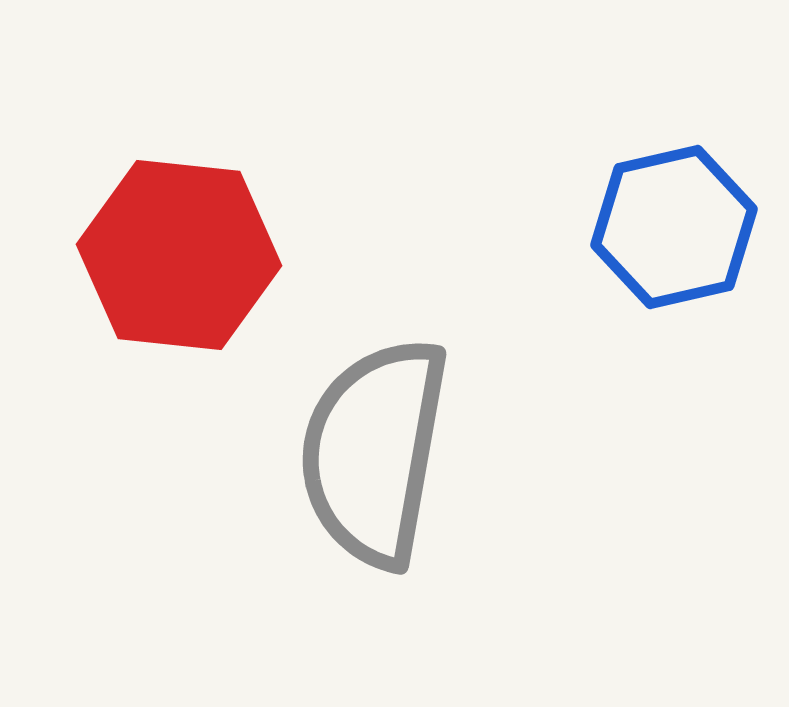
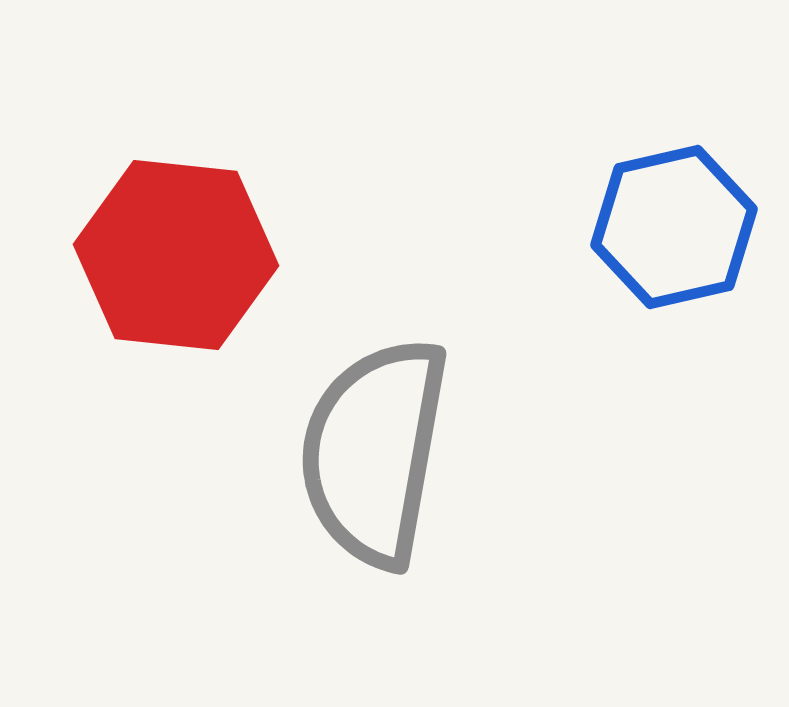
red hexagon: moved 3 px left
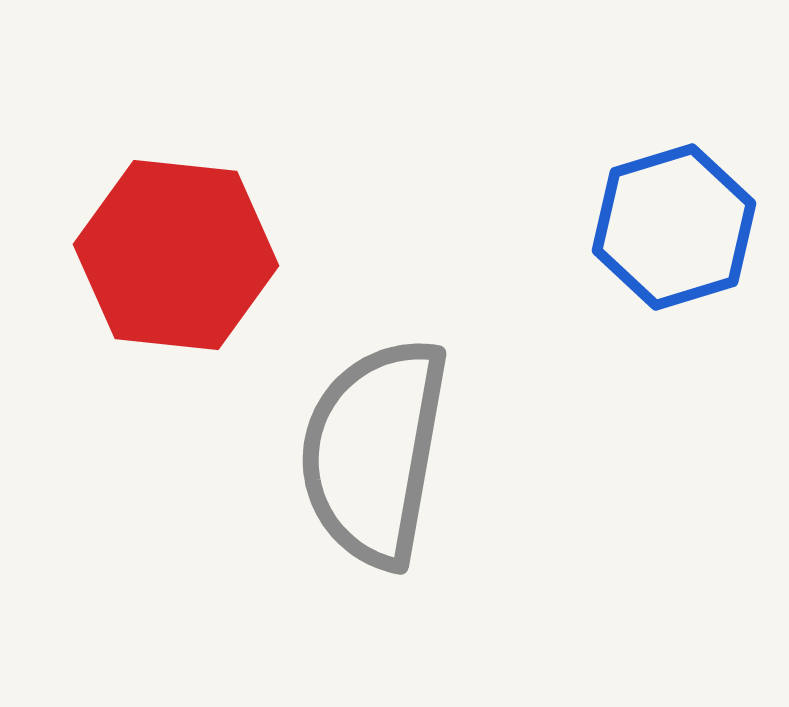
blue hexagon: rotated 4 degrees counterclockwise
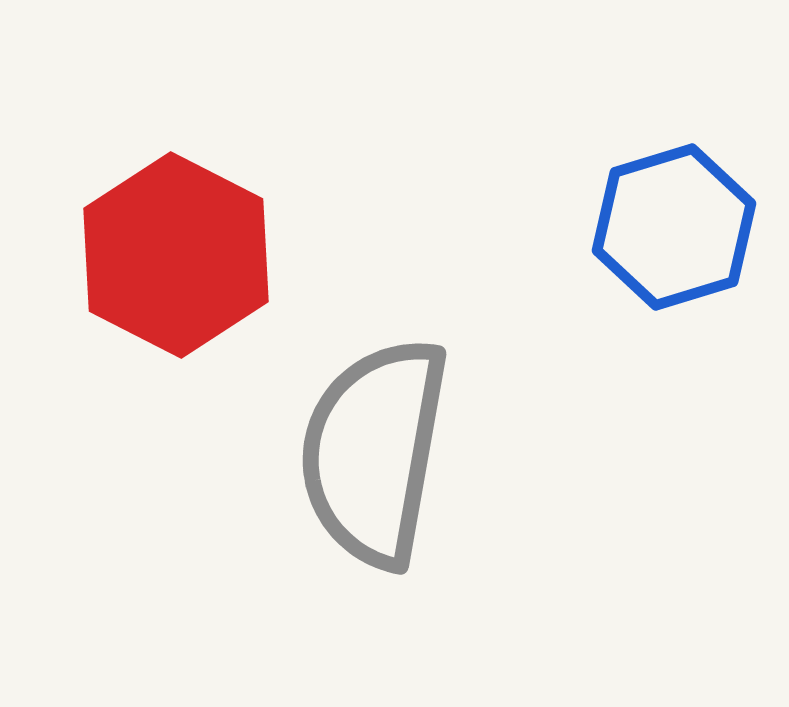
red hexagon: rotated 21 degrees clockwise
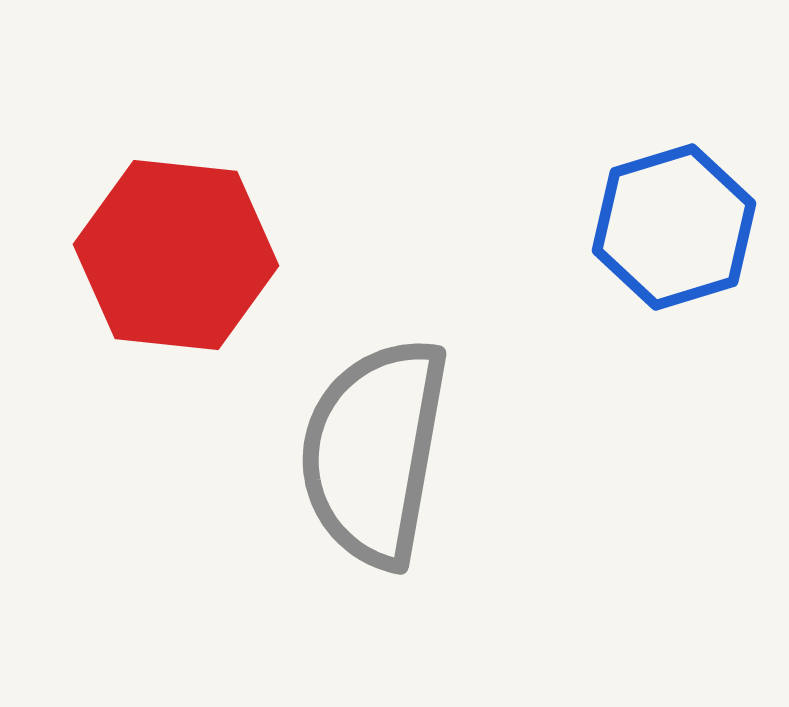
red hexagon: rotated 21 degrees counterclockwise
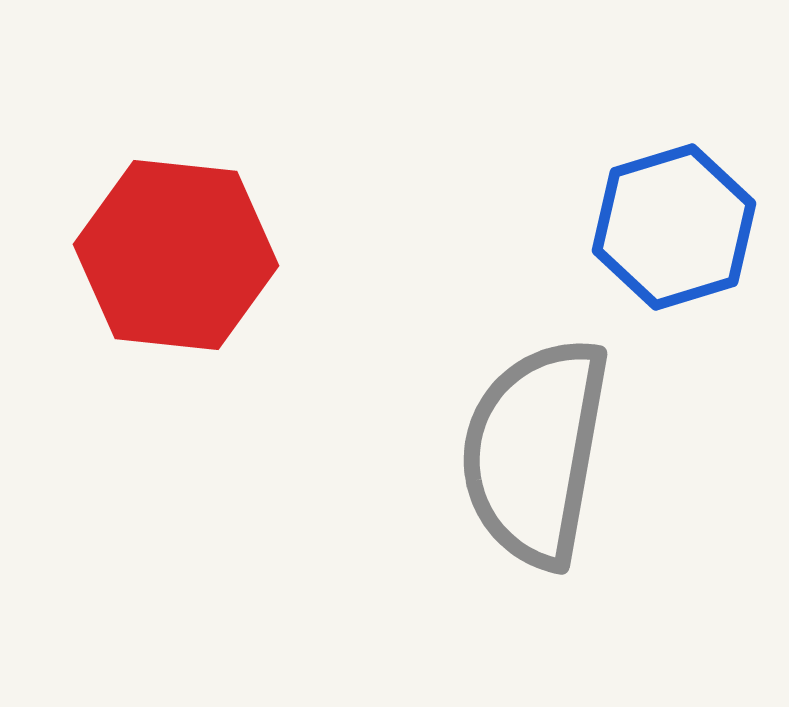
gray semicircle: moved 161 px right
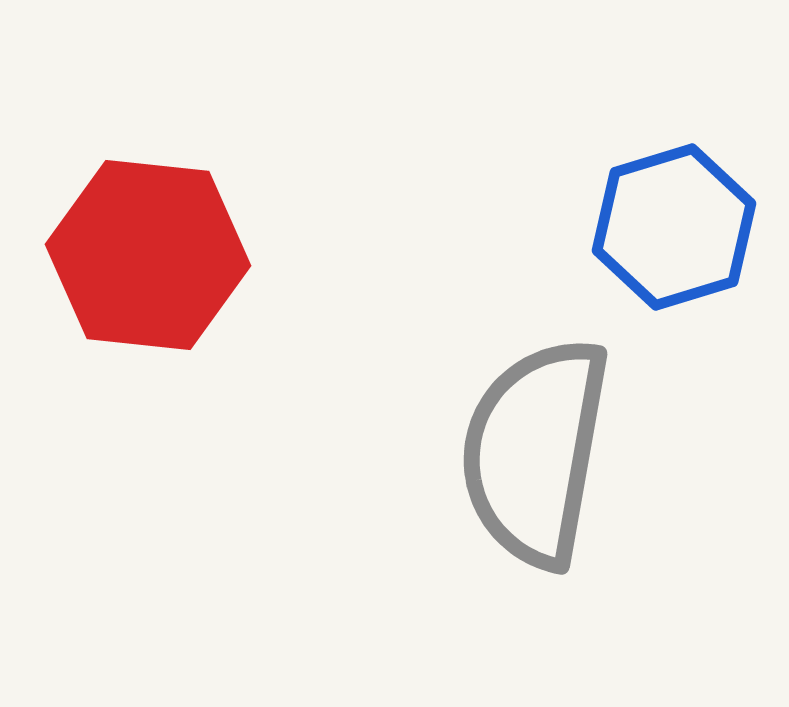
red hexagon: moved 28 px left
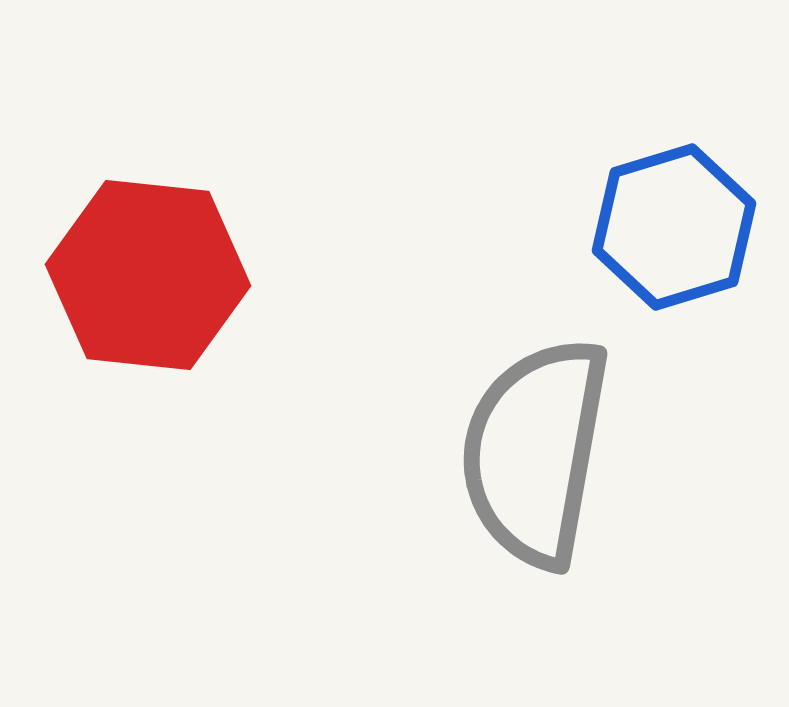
red hexagon: moved 20 px down
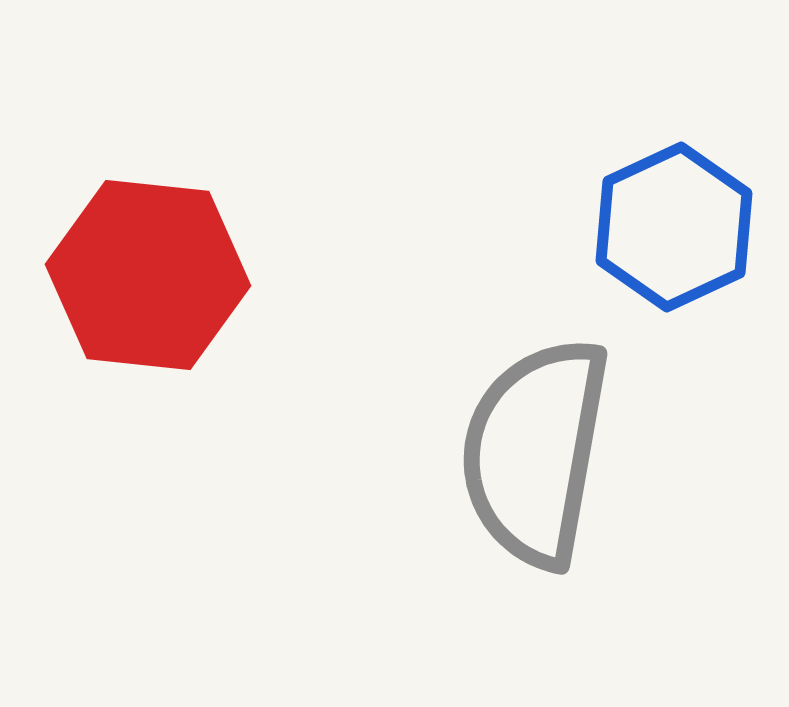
blue hexagon: rotated 8 degrees counterclockwise
